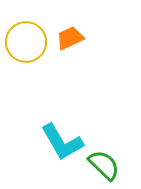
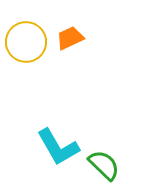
cyan L-shape: moved 4 px left, 5 px down
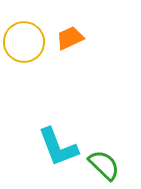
yellow circle: moved 2 px left
cyan L-shape: rotated 9 degrees clockwise
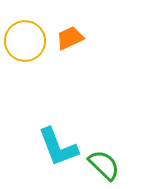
yellow circle: moved 1 px right, 1 px up
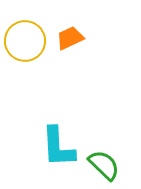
cyan L-shape: rotated 18 degrees clockwise
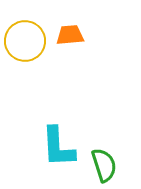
orange trapezoid: moved 3 px up; rotated 20 degrees clockwise
green semicircle: rotated 28 degrees clockwise
